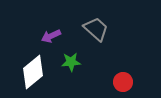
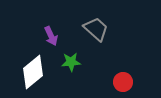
purple arrow: rotated 90 degrees counterclockwise
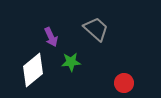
purple arrow: moved 1 px down
white diamond: moved 2 px up
red circle: moved 1 px right, 1 px down
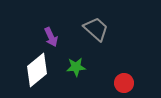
green star: moved 5 px right, 5 px down
white diamond: moved 4 px right
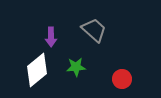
gray trapezoid: moved 2 px left, 1 px down
purple arrow: rotated 24 degrees clockwise
red circle: moved 2 px left, 4 px up
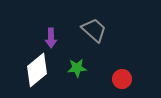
purple arrow: moved 1 px down
green star: moved 1 px right, 1 px down
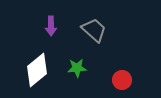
purple arrow: moved 12 px up
red circle: moved 1 px down
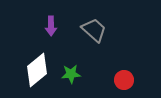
green star: moved 6 px left, 6 px down
red circle: moved 2 px right
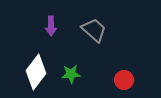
white diamond: moved 1 px left, 2 px down; rotated 12 degrees counterclockwise
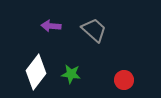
purple arrow: rotated 96 degrees clockwise
green star: rotated 12 degrees clockwise
